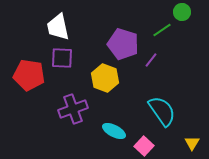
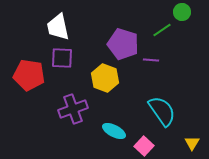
purple line: rotated 56 degrees clockwise
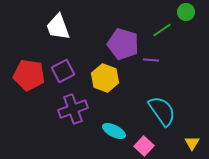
green circle: moved 4 px right
white trapezoid: rotated 8 degrees counterclockwise
purple square: moved 1 px right, 13 px down; rotated 30 degrees counterclockwise
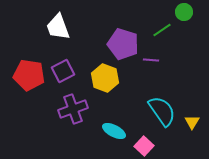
green circle: moved 2 px left
yellow triangle: moved 21 px up
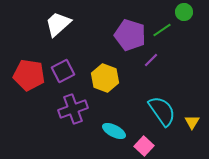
white trapezoid: moved 3 px up; rotated 68 degrees clockwise
purple pentagon: moved 7 px right, 9 px up
purple line: rotated 49 degrees counterclockwise
